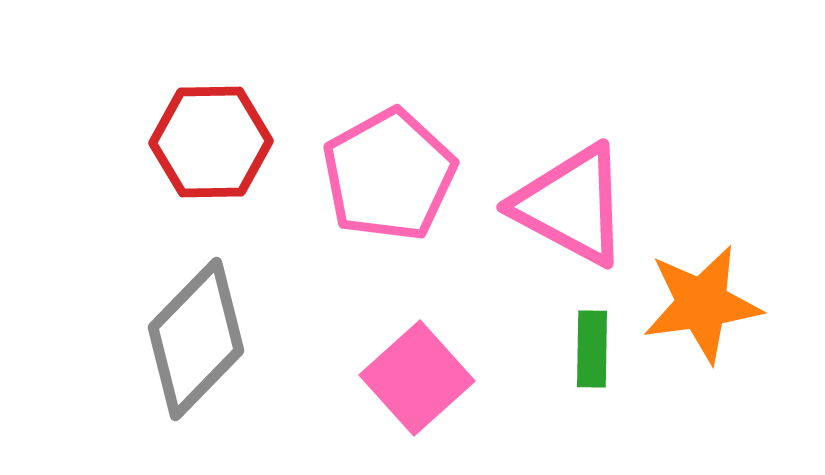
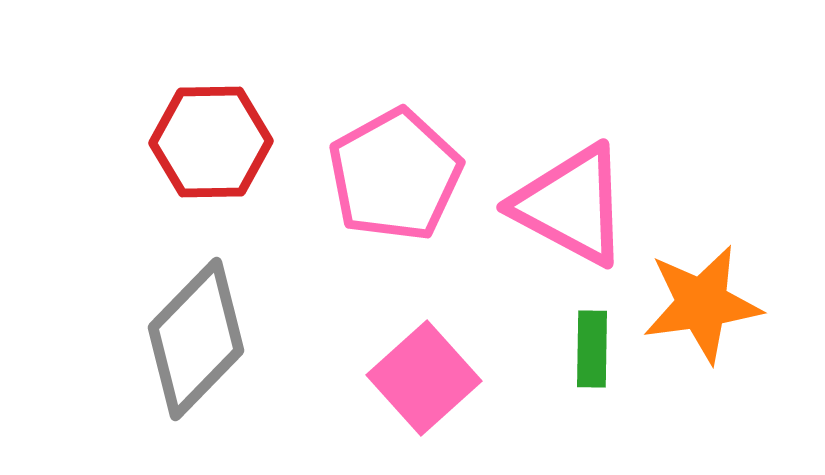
pink pentagon: moved 6 px right
pink square: moved 7 px right
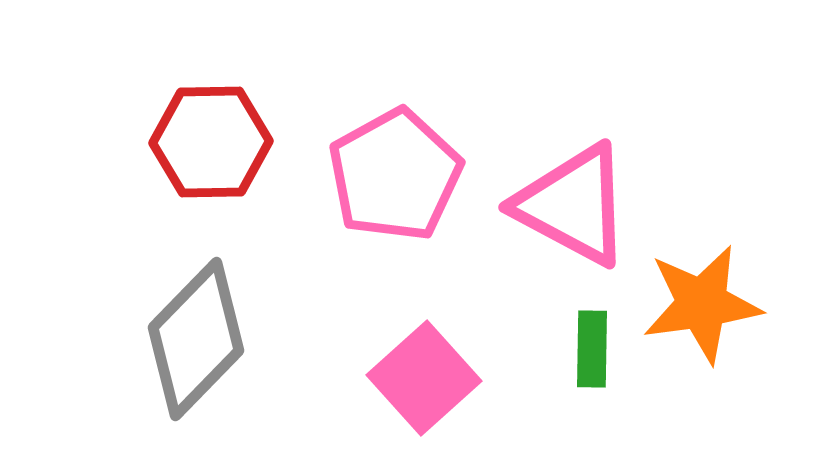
pink triangle: moved 2 px right
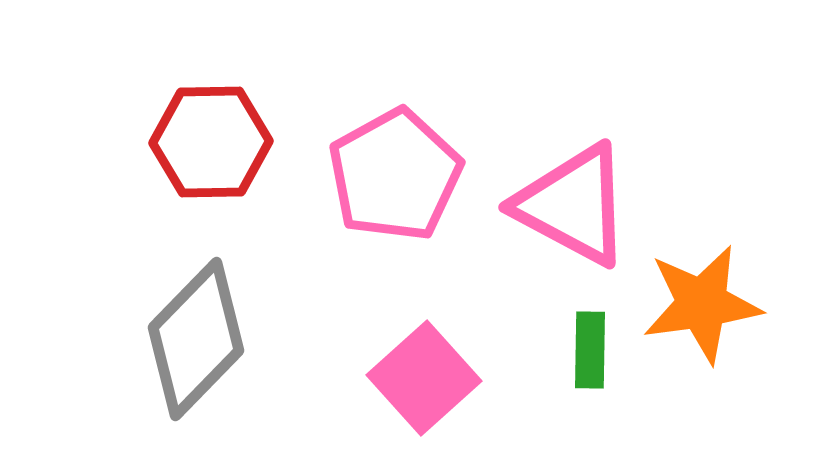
green rectangle: moved 2 px left, 1 px down
